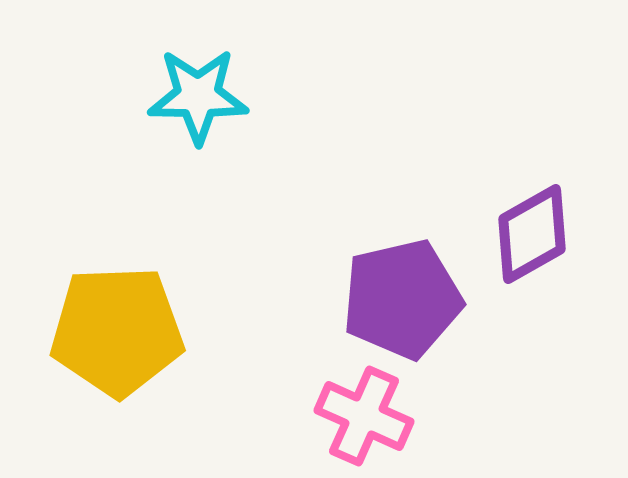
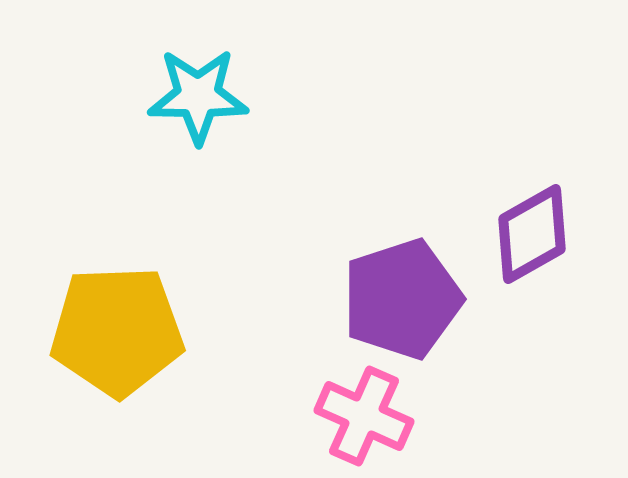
purple pentagon: rotated 5 degrees counterclockwise
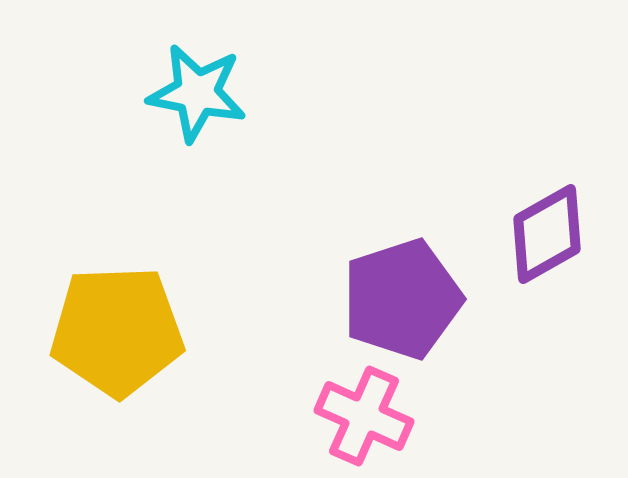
cyan star: moved 1 px left, 3 px up; rotated 10 degrees clockwise
purple diamond: moved 15 px right
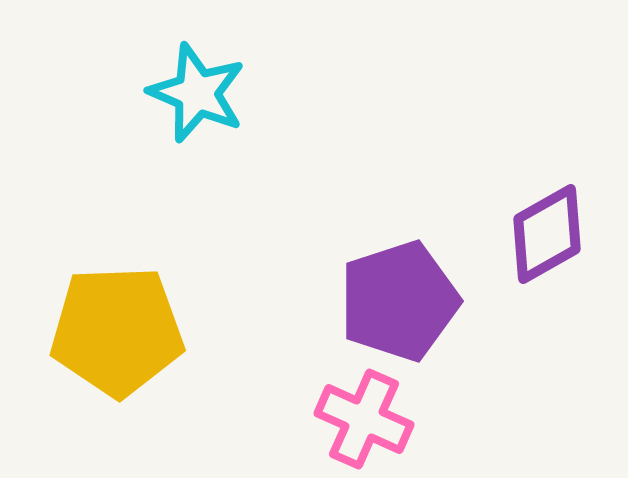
cyan star: rotated 12 degrees clockwise
purple pentagon: moved 3 px left, 2 px down
pink cross: moved 3 px down
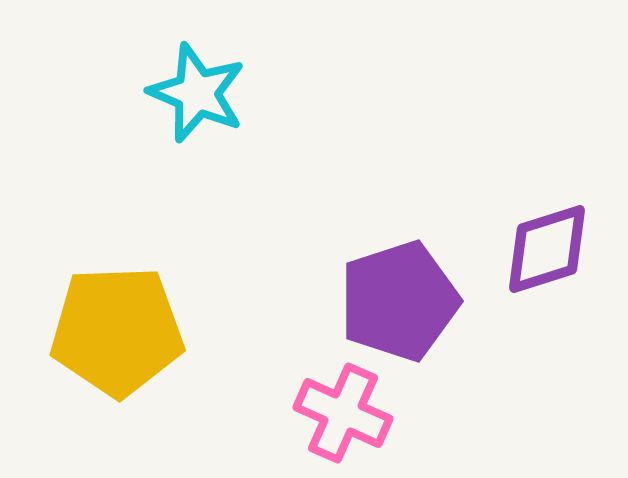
purple diamond: moved 15 px down; rotated 12 degrees clockwise
pink cross: moved 21 px left, 6 px up
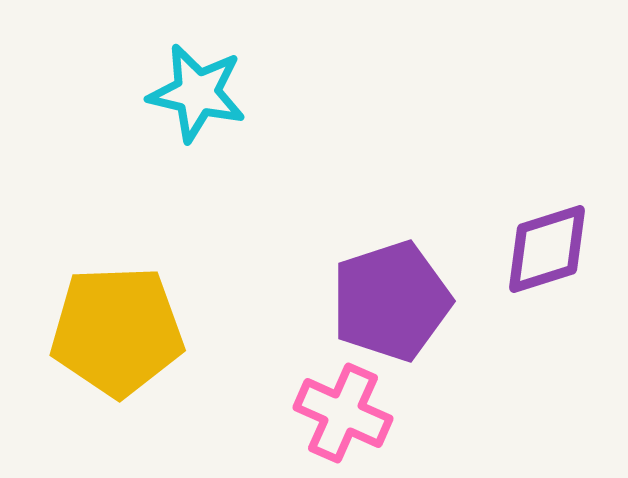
cyan star: rotated 10 degrees counterclockwise
purple pentagon: moved 8 px left
